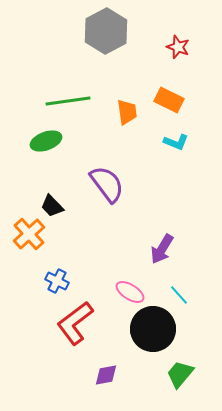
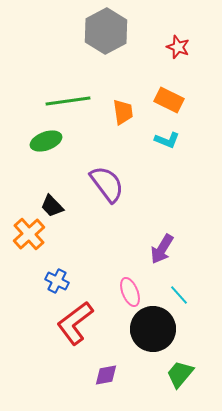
orange trapezoid: moved 4 px left
cyan L-shape: moved 9 px left, 2 px up
pink ellipse: rotated 36 degrees clockwise
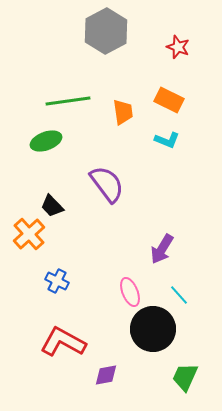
red L-shape: moved 12 px left, 19 px down; rotated 66 degrees clockwise
green trapezoid: moved 5 px right, 3 px down; rotated 16 degrees counterclockwise
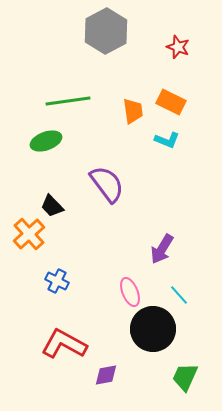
orange rectangle: moved 2 px right, 2 px down
orange trapezoid: moved 10 px right, 1 px up
red L-shape: moved 1 px right, 2 px down
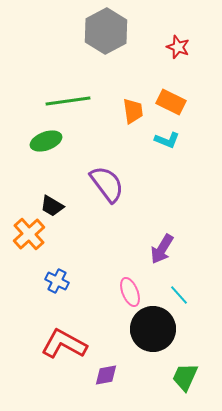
black trapezoid: rotated 15 degrees counterclockwise
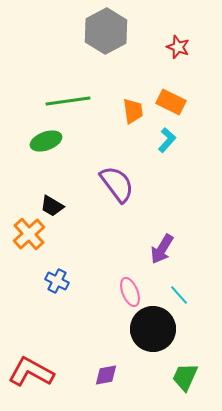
cyan L-shape: rotated 70 degrees counterclockwise
purple semicircle: moved 10 px right
red L-shape: moved 33 px left, 28 px down
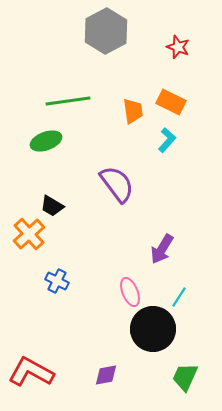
cyan line: moved 2 px down; rotated 75 degrees clockwise
